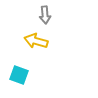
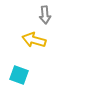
yellow arrow: moved 2 px left, 1 px up
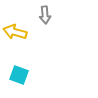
yellow arrow: moved 19 px left, 8 px up
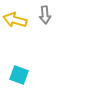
yellow arrow: moved 12 px up
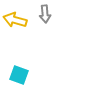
gray arrow: moved 1 px up
